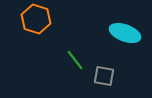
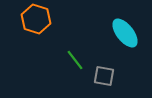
cyan ellipse: rotated 32 degrees clockwise
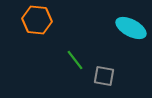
orange hexagon: moved 1 px right, 1 px down; rotated 12 degrees counterclockwise
cyan ellipse: moved 6 px right, 5 px up; rotated 24 degrees counterclockwise
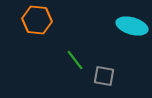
cyan ellipse: moved 1 px right, 2 px up; rotated 12 degrees counterclockwise
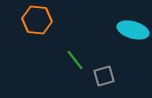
cyan ellipse: moved 1 px right, 4 px down
gray square: rotated 25 degrees counterclockwise
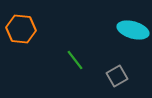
orange hexagon: moved 16 px left, 9 px down
gray square: moved 13 px right; rotated 15 degrees counterclockwise
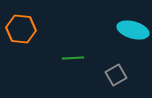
green line: moved 2 px left, 2 px up; rotated 55 degrees counterclockwise
gray square: moved 1 px left, 1 px up
